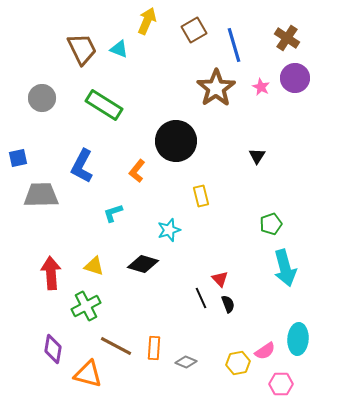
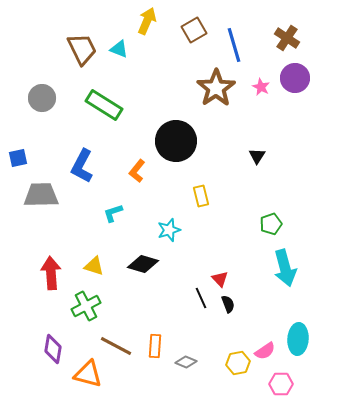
orange rectangle: moved 1 px right, 2 px up
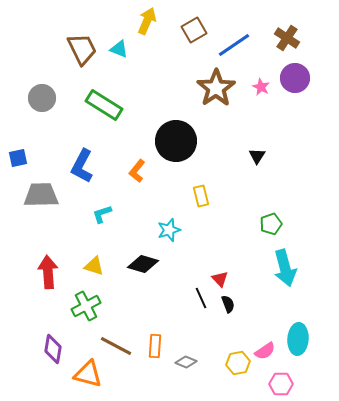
blue line: rotated 72 degrees clockwise
cyan L-shape: moved 11 px left, 1 px down
red arrow: moved 3 px left, 1 px up
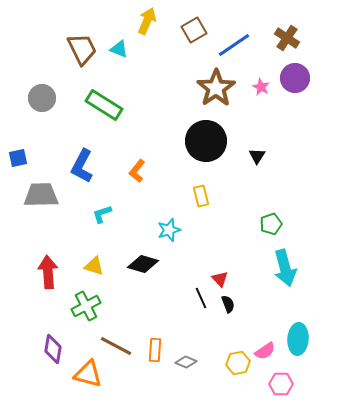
black circle: moved 30 px right
orange rectangle: moved 4 px down
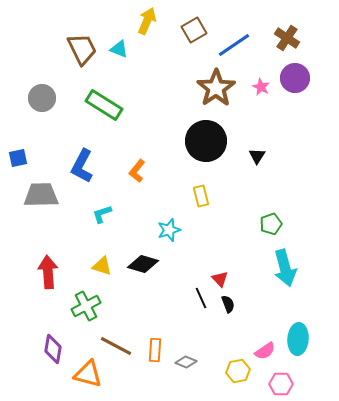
yellow triangle: moved 8 px right
yellow hexagon: moved 8 px down
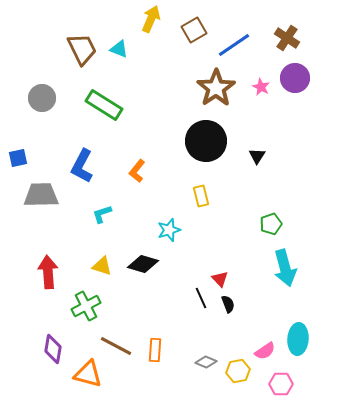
yellow arrow: moved 4 px right, 2 px up
gray diamond: moved 20 px right
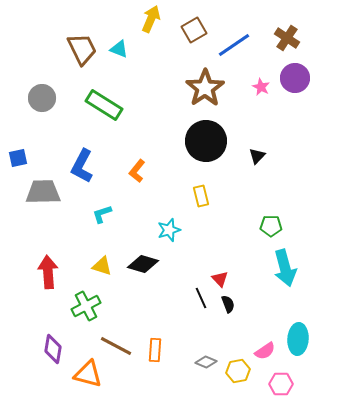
brown star: moved 11 px left
black triangle: rotated 12 degrees clockwise
gray trapezoid: moved 2 px right, 3 px up
green pentagon: moved 2 px down; rotated 20 degrees clockwise
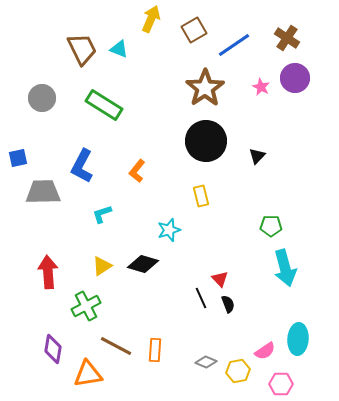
yellow triangle: rotated 50 degrees counterclockwise
orange triangle: rotated 24 degrees counterclockwise
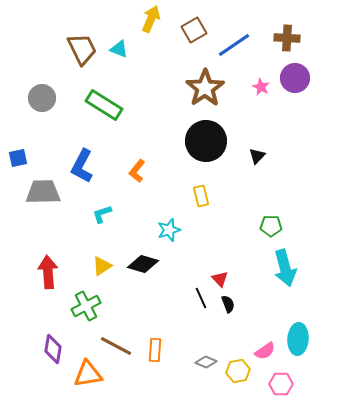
brown cross: rotated 30 degrees counterclockwise
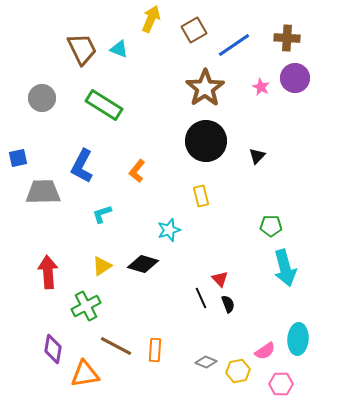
orange triangle: moved 3 px left
